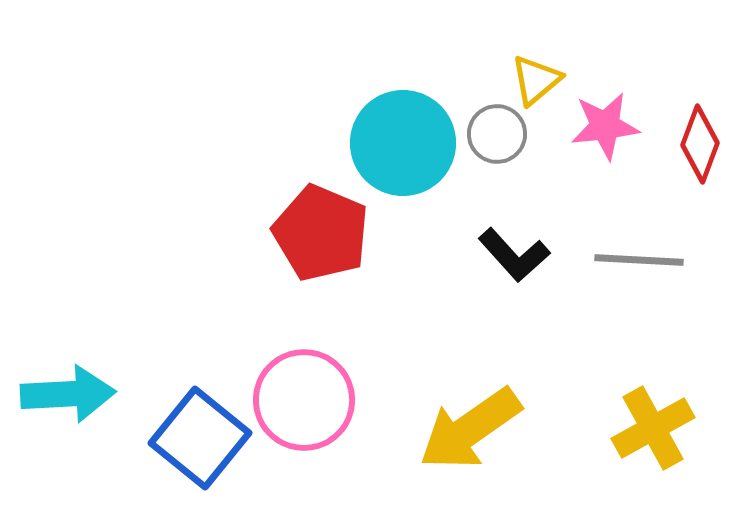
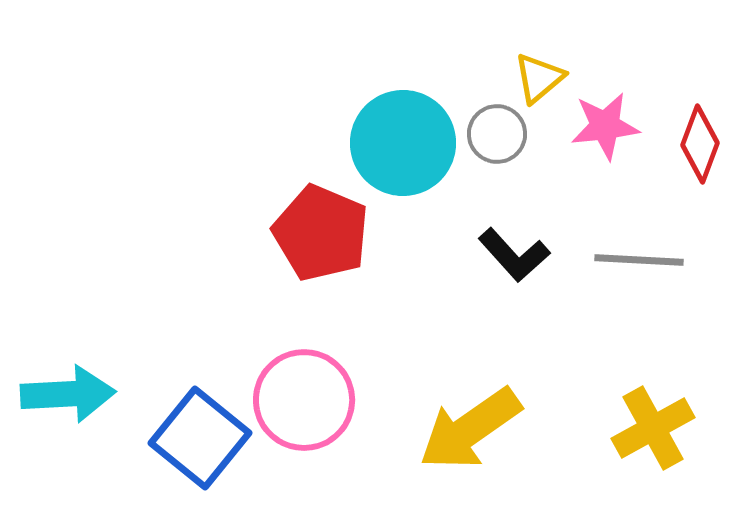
yellow triangle: moved 3 px right, 2 px up
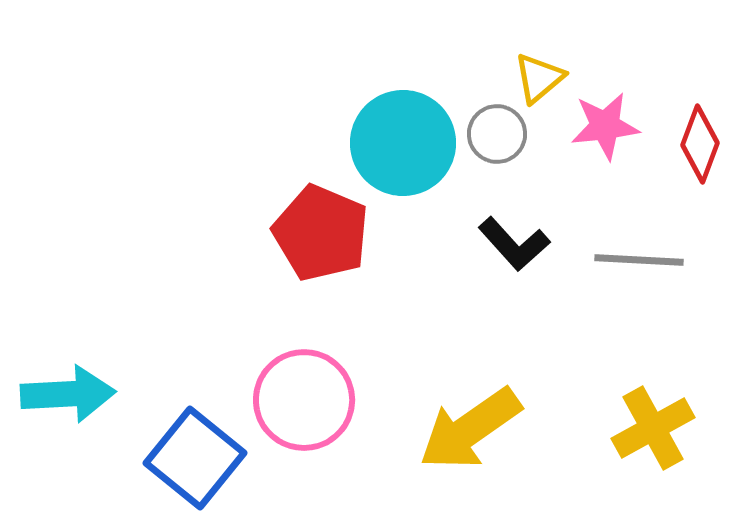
black L-shape: moved 11 px up
blue square: moved 5 px left, 20 px down
